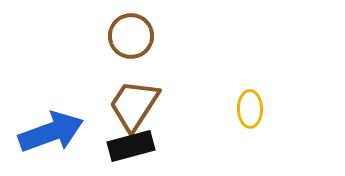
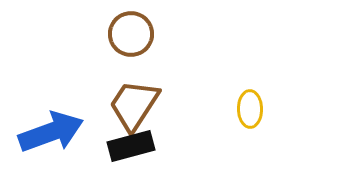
brown circle: moved 2 px up
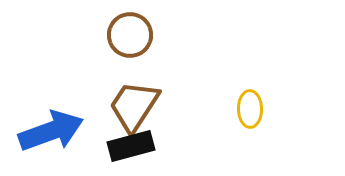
brown circle: moved 1 px left, 1 px down
brown trapezoid: moved 1 px down
blue arrow: moved 1 px up
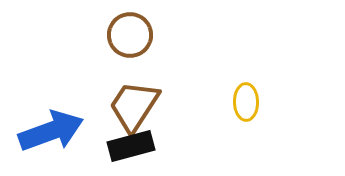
yellow ellipse: moved 4 px left, 7 px up
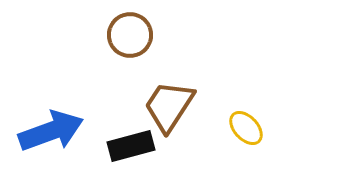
yellow ellipse: moved 26 px down; rotated 42 degrees counterclockwise
brown trapezoid: moved 35 px right
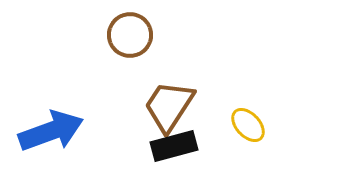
yellow ellipse: moved 2 px right, 3 px up
black rectangle: moved 43 px right
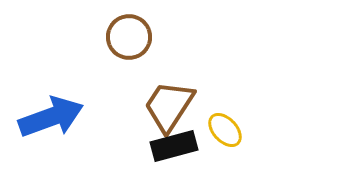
brown circle: moved 1 px left, 2 px down
yellow ellipse: moved 23 px left, 5 px down
blue arrow: moved 14 px up
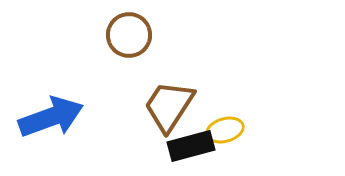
brown circle: moved 2 px up
yellow ellipse: rotated 63 degrees counterclockwise
black rectangle: moved 17 px right
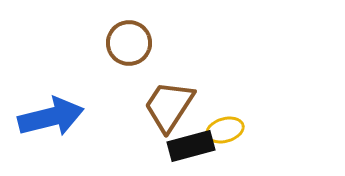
brown circle: moved 8 px down
blue arrow: rotated 6 degrees clockwise
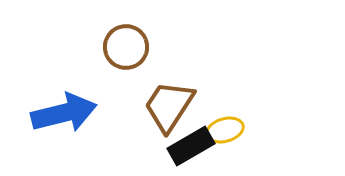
brown circle: moved 3 px left, 4 px down
blue arrow: moved 13 px right, 4 px up
black rectangle: rotated 15 degrees counterclockwise
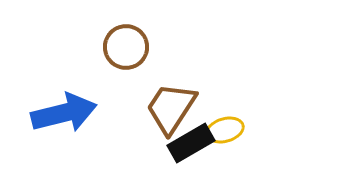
brown trapezoid: moved 2 px right, 2 px down
black rectangle: moved 3 px up
